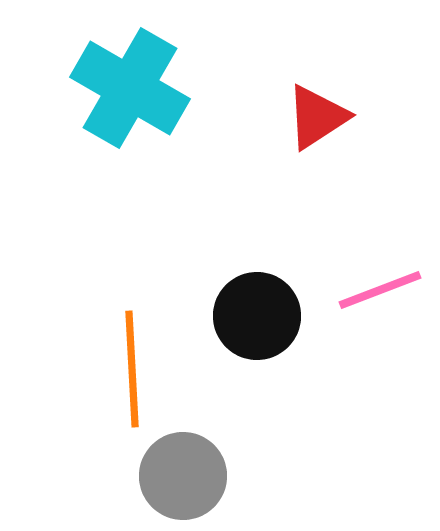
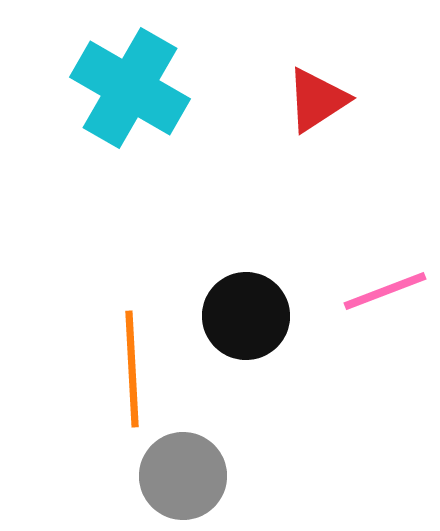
red triangle: moved 17 px up
pink line: moved 5 px right, 1 px down
black circle: moved 11 px left
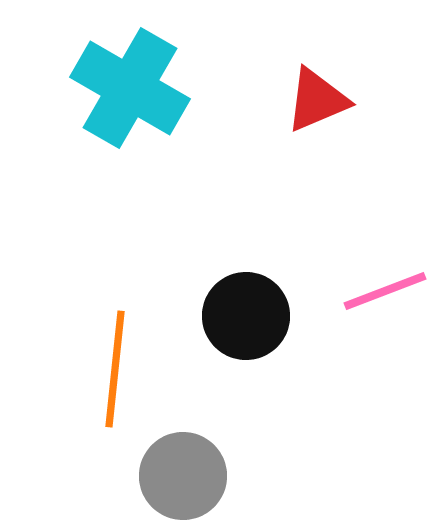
red triangle: rotated 10 degrees clockwise
orange line: moved 17 px left; rotated 9 degrees clockwise
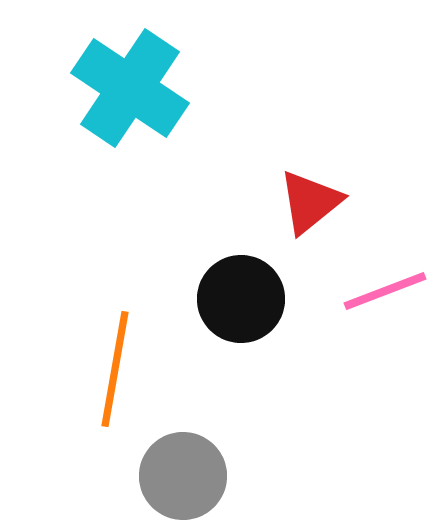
cyan cross: rotated 4 degrees clockwise
red triangle: moved 7 px left, 102 px down; rotated 16 degrees counterclockwise
black circle: moved 5 px left, 17 px up
orange line: rotated 4 degrees clockwise
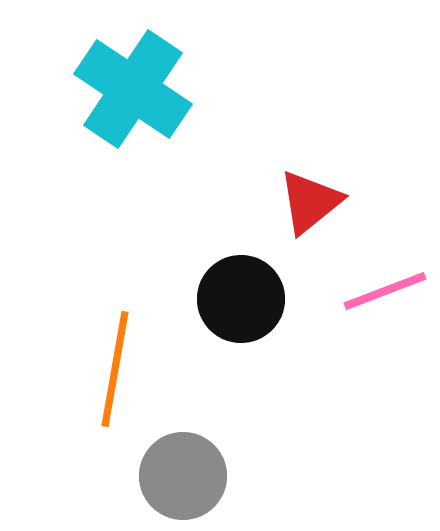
cyan cross: moved 3 px right, 1 px down
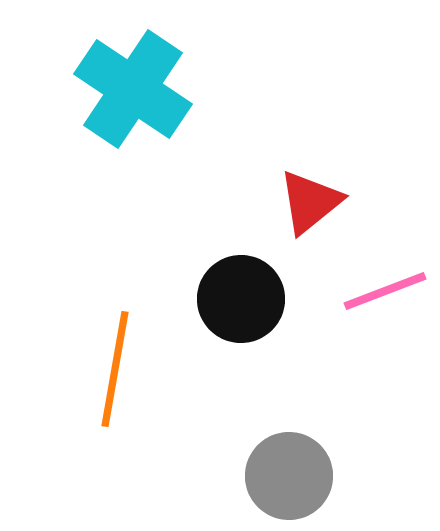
gray circle: moved 106 px right
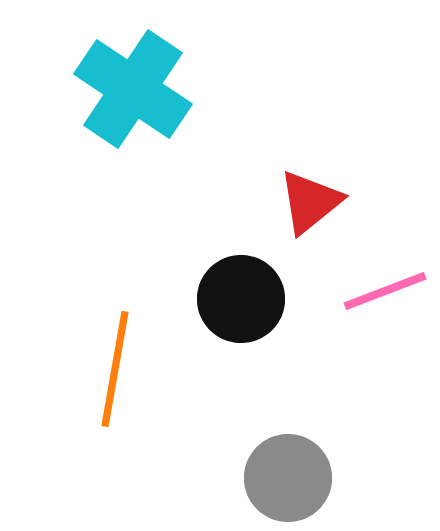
gray circle: moved 1 px left, 2 px down
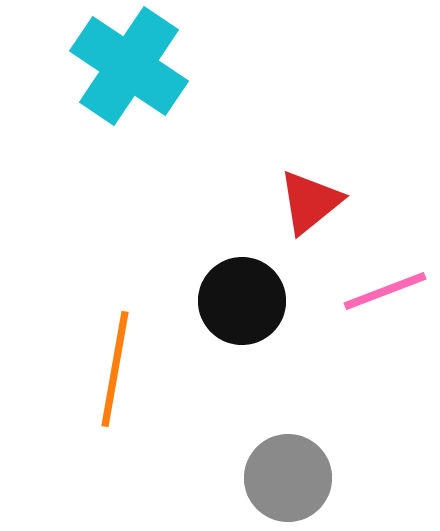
cyan cross: moved 4 px left, 23 px up
black circle: moved 1 px right, 2 px down
